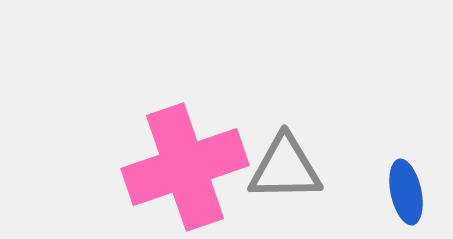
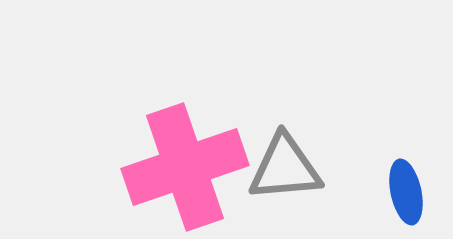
gray triangle: rotated 4 degrees counterclockwise
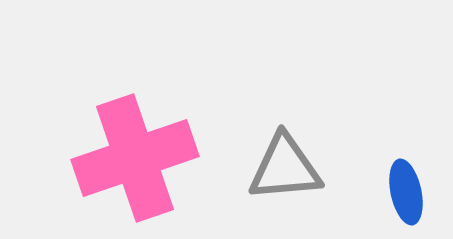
pink cross: moved 50 px left, 9 px up
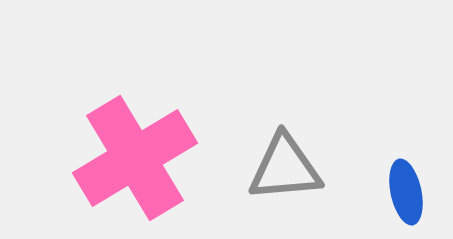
pink cross: rotated 12 degrees counterclockwise
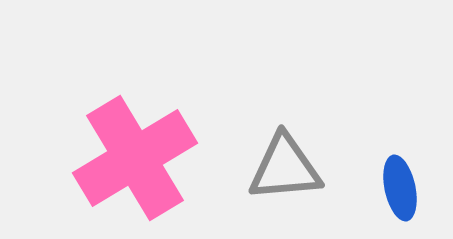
blue ellipse: moved 6 px left, 4 px up
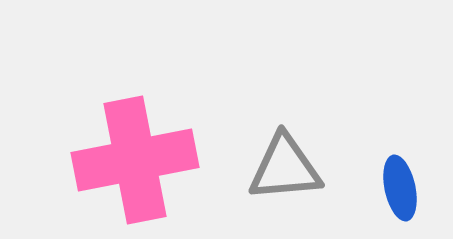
pink cross: moved 2 px down; rotated 20 degrees clockwise
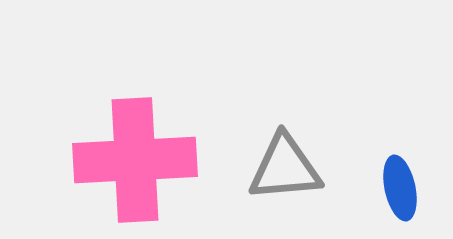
pink cross: rotated 8 degrees clockwise
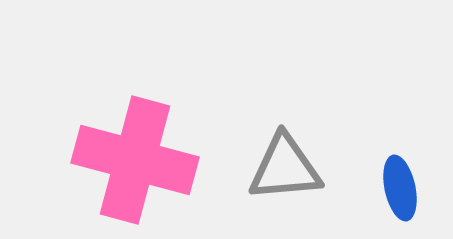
pink cross: rotated 18 degrees clockwise
